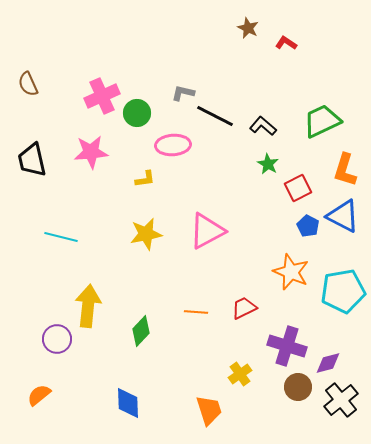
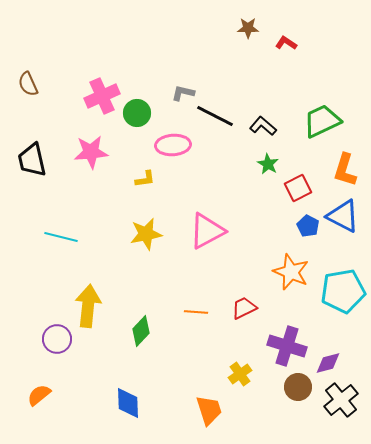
brown star: rotated 25 degrees counterclockwise
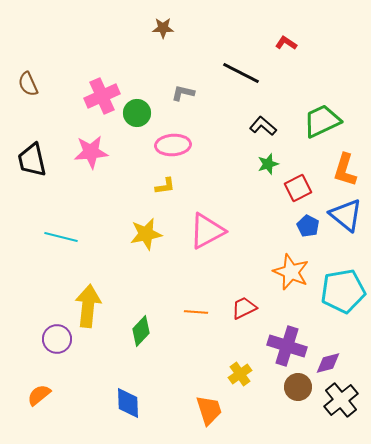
brown star: moved 85 px left
black line: moved 26 px right, 43 px up
green star: rotated 25 degrees clockwise
yellow L-shape: moved 20 px right, 7 px down
blue triangle: moved 3 px right, 1 px up; rotated 12 degrees clockwise
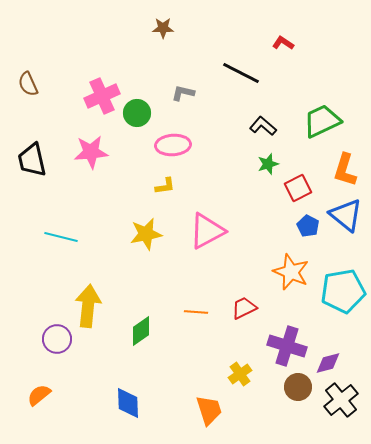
red L-shape: moved 3 px left
green diamond: rotated 12 degrees clockwise
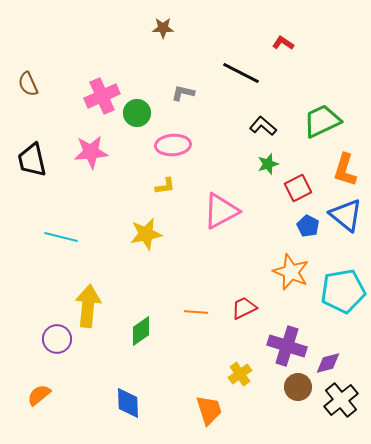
pink triangle: moved 14 px right, 20 px up
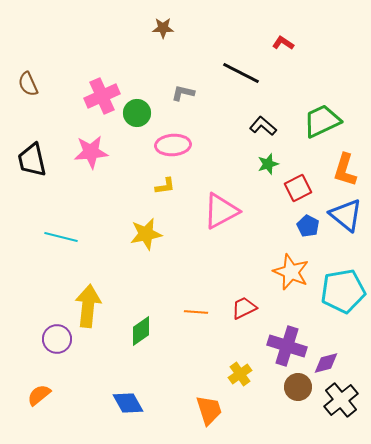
purple diamond: moved 2 px left
blue diamond: rotated 28 degrees counterclockwise
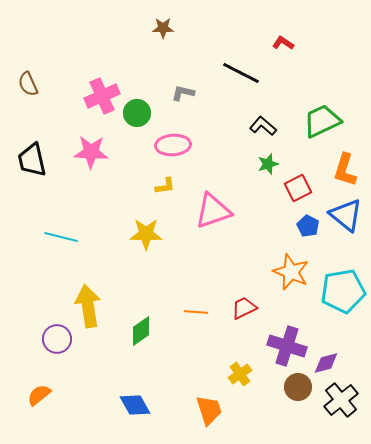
pink star: rotated 8 degrees clockwise
pink triangle: moved 8 px left; rotated 9 degrees clockwise
yellow star: rotated 12 degrees clockwise
yellow arrow: rotated 15 degrees counterclockwise
blue diamond: moved 7 px right, 2 px down
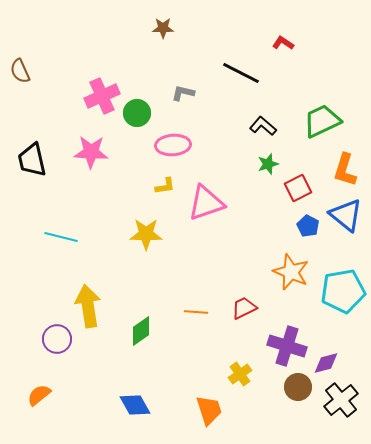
brown semicircle: moved 8 px left, 13 px up
pink triangle: moved 7 px left, 8 px up
